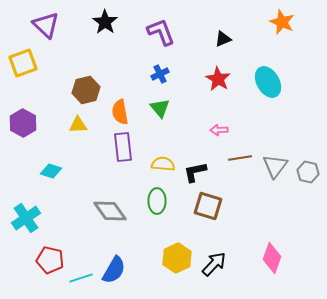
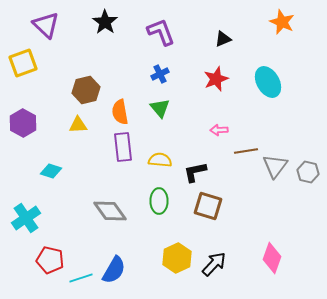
red star: moved 2 px left; rotated 20 degrees clockwise
brown line: moved 6 px right, 7 px up
yellow semicircle: moved 3 px left, 4 px up
green ellipse: moved 2 px right
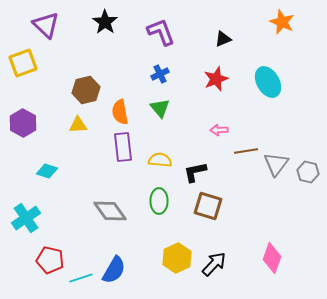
gray triangle: moved 1 px right, 2 px up
cyan diamond: moved 4 px left
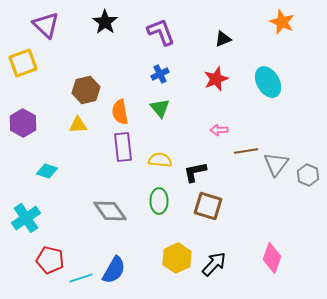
gray hexagon: moved 3 px down; rotated 10 degrees clockwise
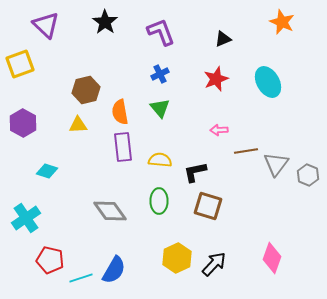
yellow square: moved 3 px left, 1 px down
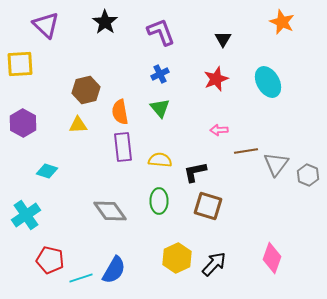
black triangle: rotated 36 degrees counterclockwise
yellow square: rotated 16 degrees clockwise
cyan cross: moved 3 px up
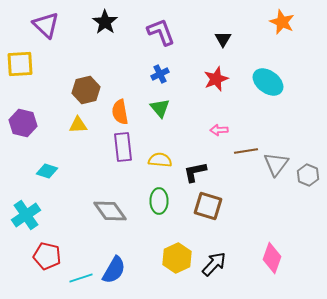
cyan ellipse: rotated 24 degrees counterclockwise
purple hexagon: rotated 16 degrees counterclockwise
red pentagon: moved 3 px left, 4 px up
